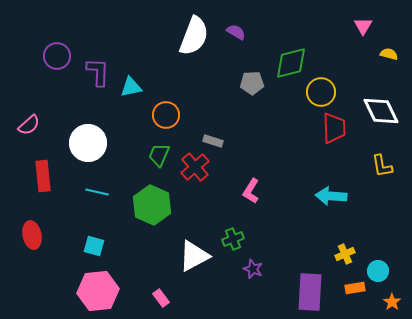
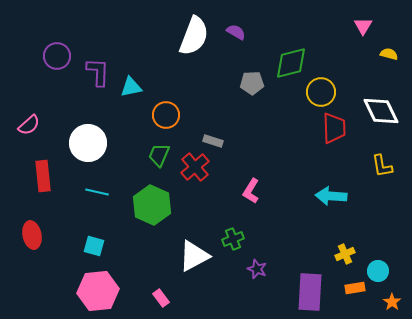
purple star: moved 4 px right
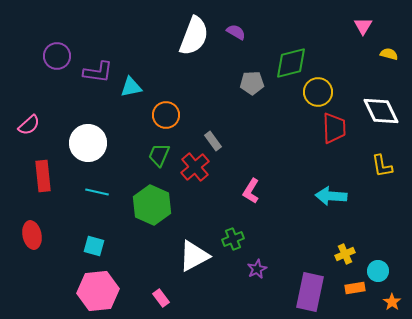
purple L-shape: rotated 96 degrees clockwise
yellow circle: moved 3 px left
gray rectangle: rotated 36 degrees clockwise
purple star: rotated 24 degrees clockwise
purple rectangle: rotated 9 degrees clockwise
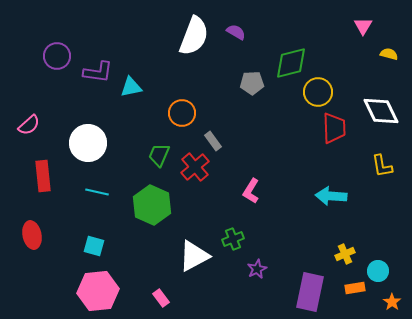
orange circle: moved 16 px right, 2 px up
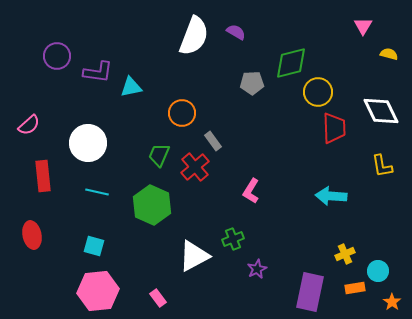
pink rectangle: moved 3 px left
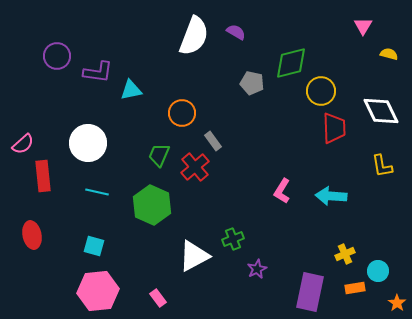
gray pentagon: rotated 15 degrees clockwise
cyan triangle: moved 3 px down
yellow circle: moved 3 px right, 1 px up
pink semicircle: moved 6 px left, 19 px down
pink L-shape: moved 31 px right
orange star: moved 5 px right, 1 px down
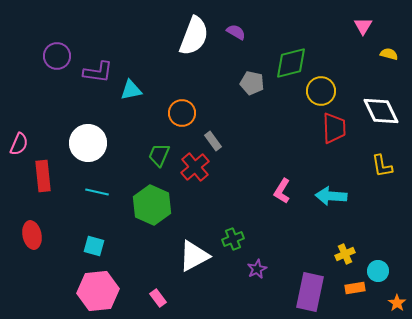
pink semicircle: moved 4 px left; rotated 25 degrees counterclockwise
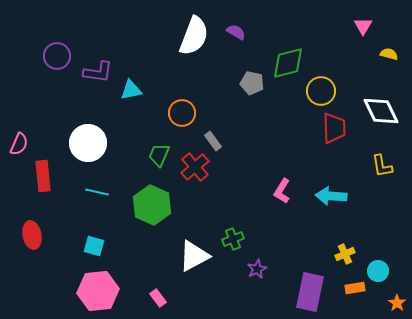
green diamond: moved 3 px left
